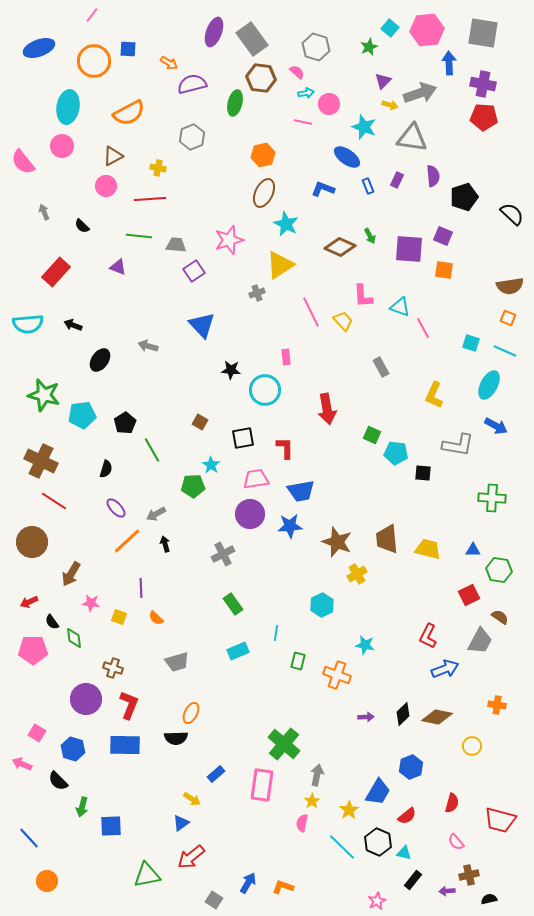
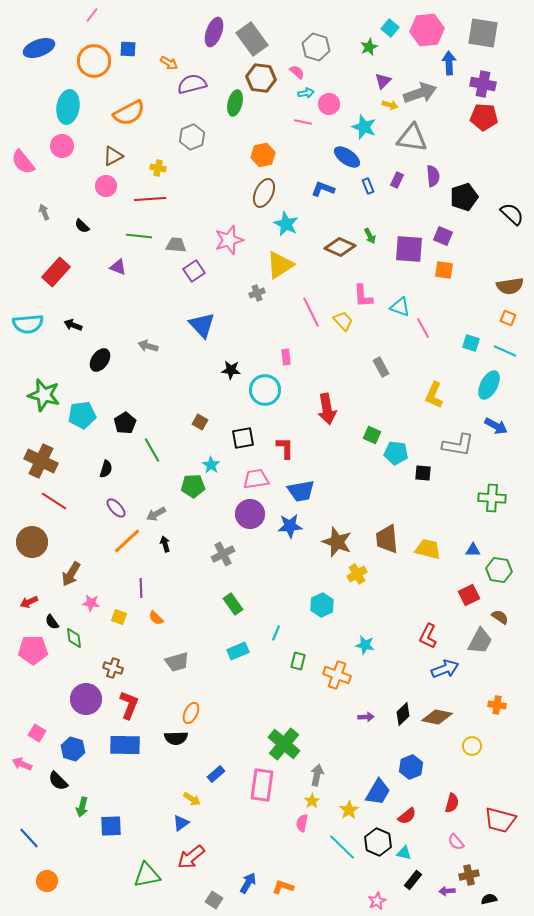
cyan line at (276, 633): rotated 14 degrees clockwise
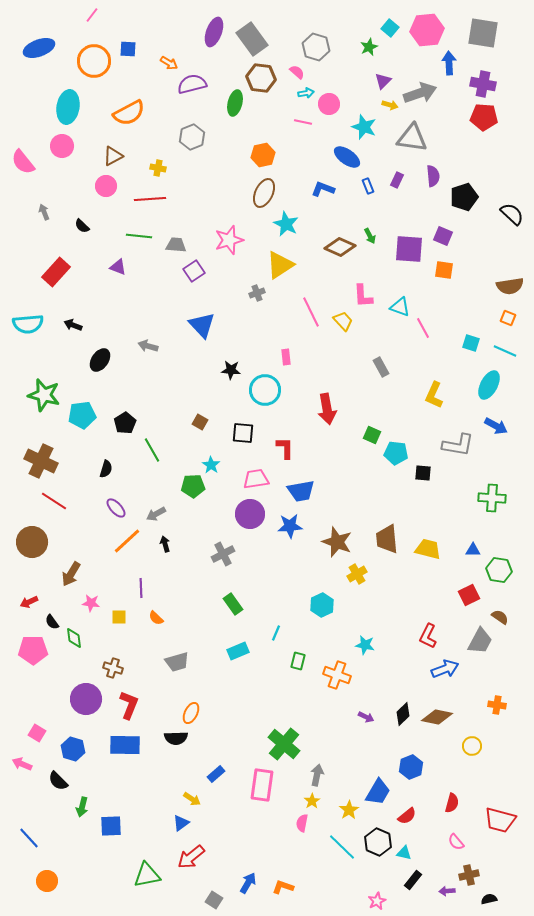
black square at (243, 438): moved 5 px up; rotated 15 degrees clockwise
yellow square at (119, 617): rotated 21 degrees counterclockwise
purple arrow at (366, 717): rotated 28 degrees clockwise
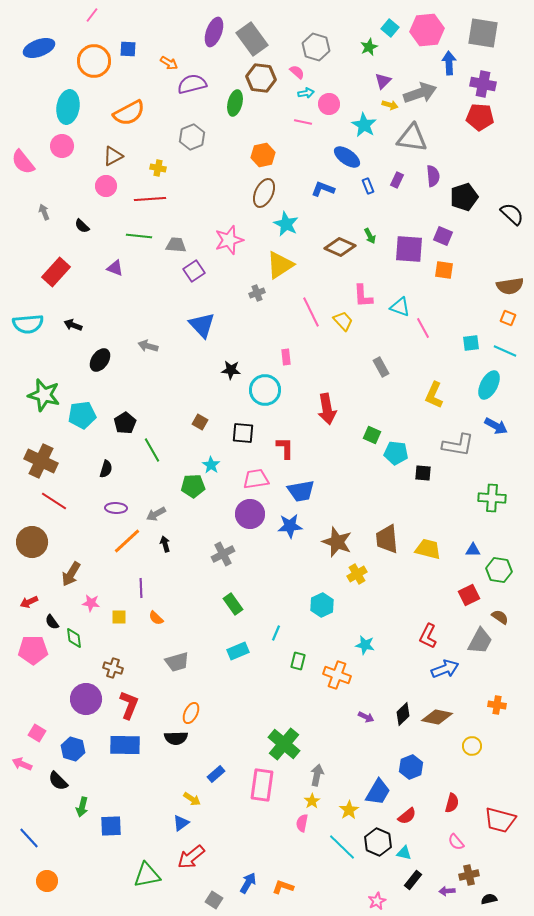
red pentagon at (484, 117): moved 4 px left
cyan star at (364, 127): moved 2 px up; rotated 10 degrees clockwise
purple triangle at (118, 267): moved 3 px left, 1 px down
cyan square at (471, 343): rotated 24 degrees counterclockwise
purple ellipse at (116, 508): rotated 45 degrees counterclockwise
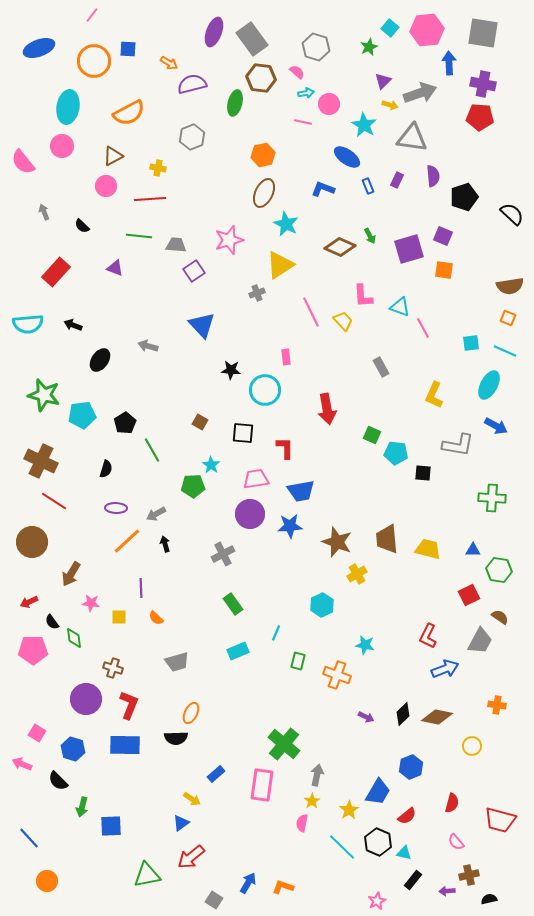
purple square at (409, 249): rotated 20 degrees counterclockwise
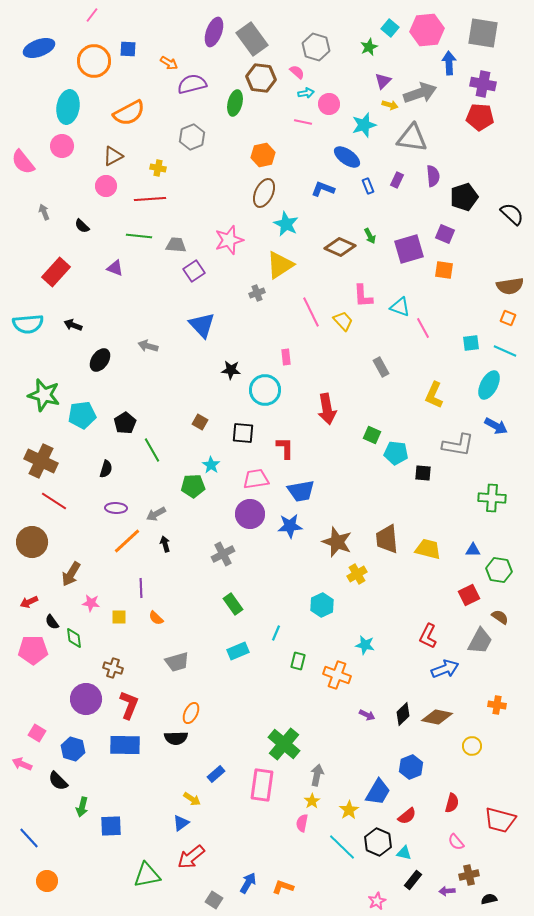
cyan star at (364, 125): rotated 25 degrees clockwise
purple square at (443, 236): moved 2 px right, 2 px up
purple arrow at (366, 717): moved 1 px right, 2 px up
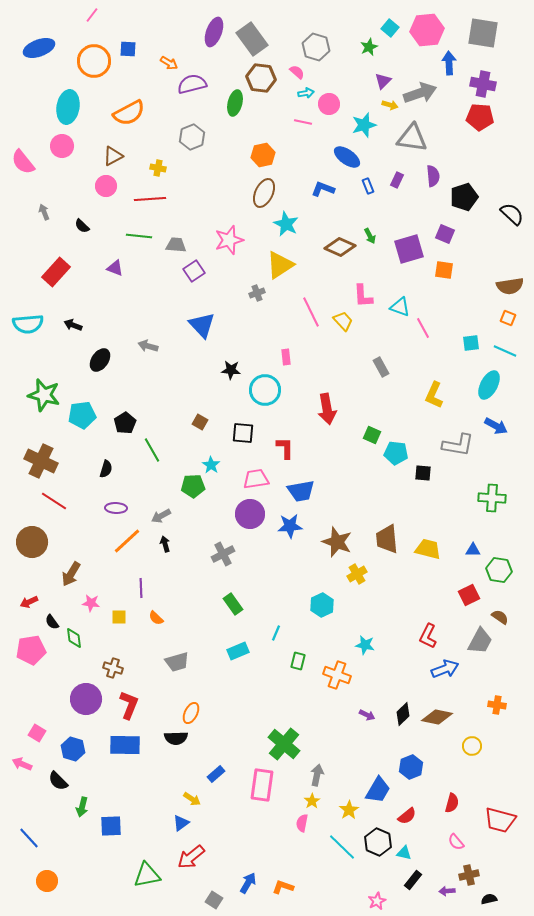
gray arrow at (156, 514): moved 5 px right, 2 px down
pink pentagon at (33, 650): moved 2 px left; rotated 8 degrees counterclockwise
blue trapezoid at (378, 792): moved 2 px up
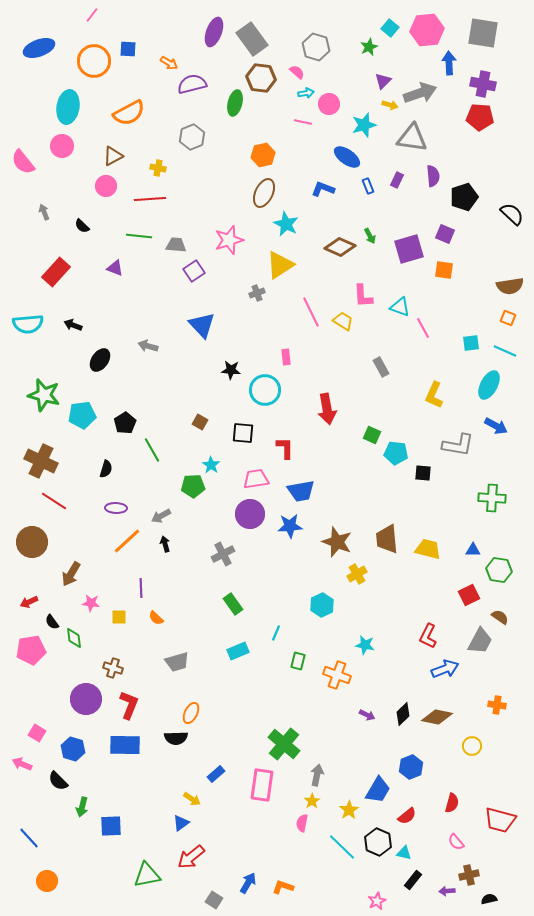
yellow trapezoid at (343, 321): rotated 15 degrees counterclockwise
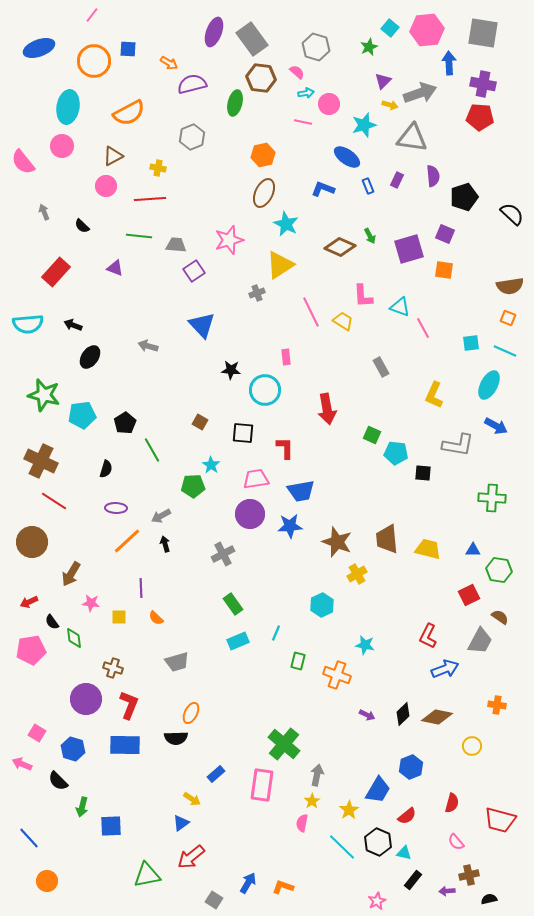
black ellipse at (100, 360): moved 10 px left, 3 px up
cyan rectangle at (238, 651): moved 10 px up
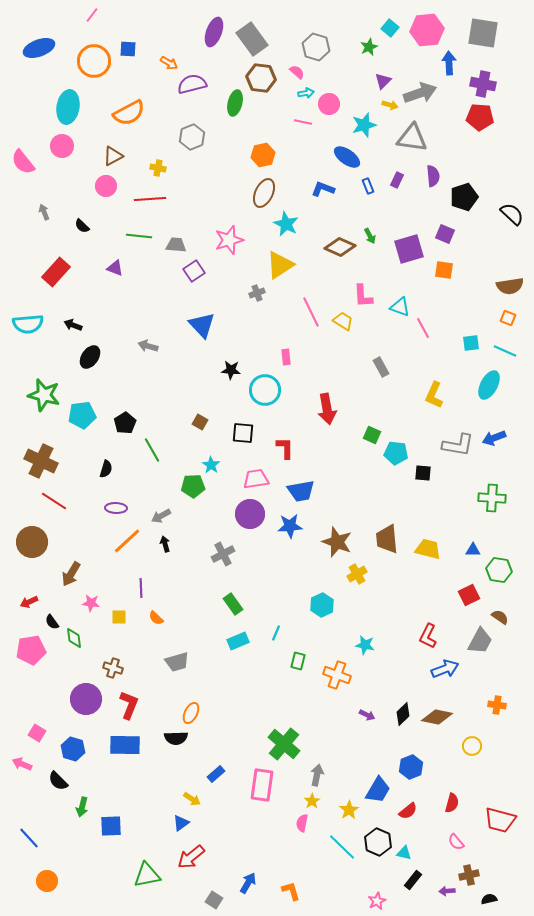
blue arrow at (496, 426): moved 2 px left, 12 px down; rotated 130 degrees clockwise
red semicircle at (407, 816): moved 1 px right, 5 px up
orange L-shape at (283, 887): moved 8 px right, 4 px down; rotated 55 degrees clockwise
